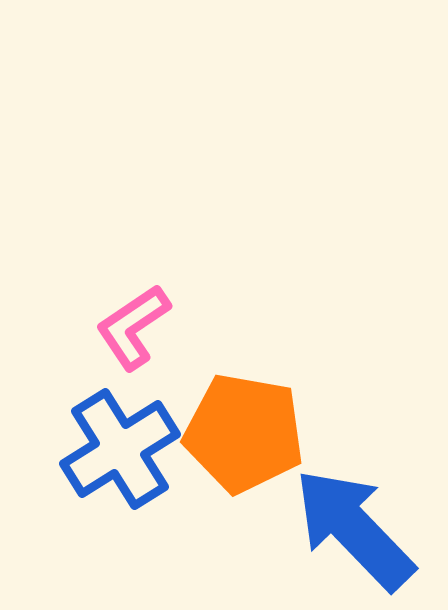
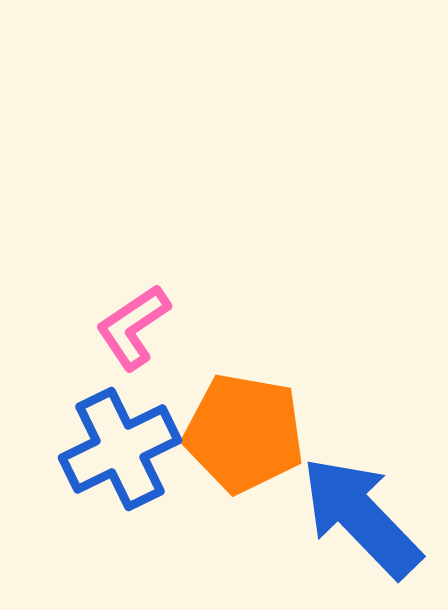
blue cross: rotated 6 degrees clockwise
blue arrow: moved 7 px right, 12 px up
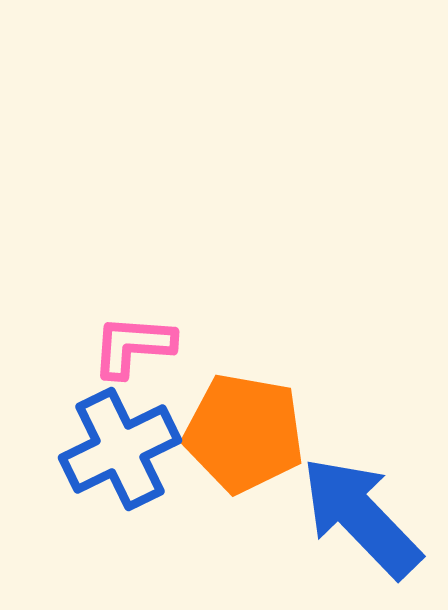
pink L-shape: moved 19 px down; rotated 38 degrees clockwise
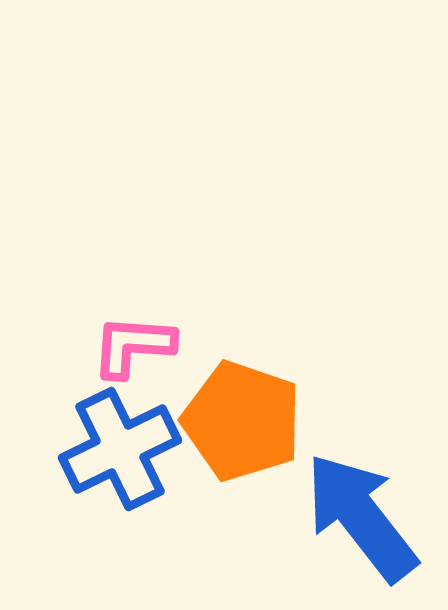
orange pentagon: moved 2 px left, 12 px up; rotated 9 degrees clockwise
blue arrow: rotated 6 degrees clockwise
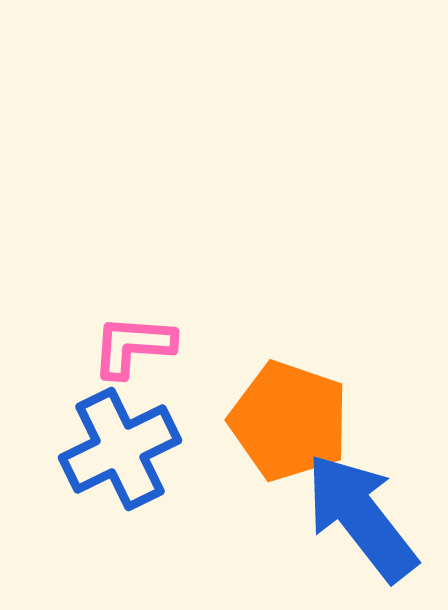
orange pentagon: moved 47 px right
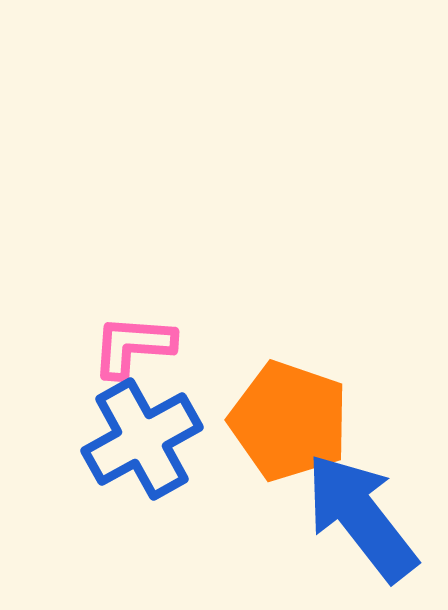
blue cross: moved 22 px right, 10 px up; rotated 3 degrees counterclockwise
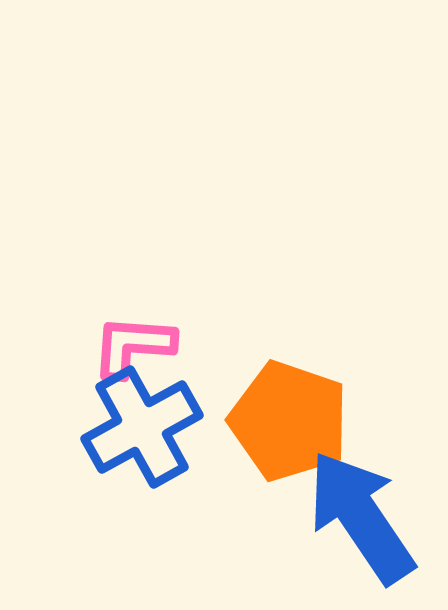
blue cross: moved 12 px up
blue arrow: rotated 4 degrees clockwise
